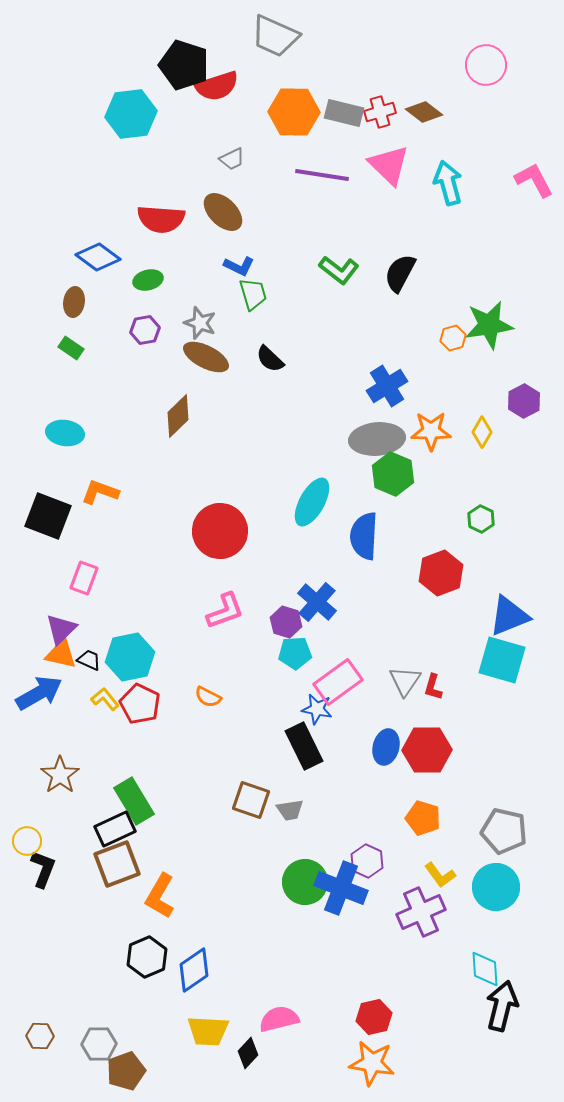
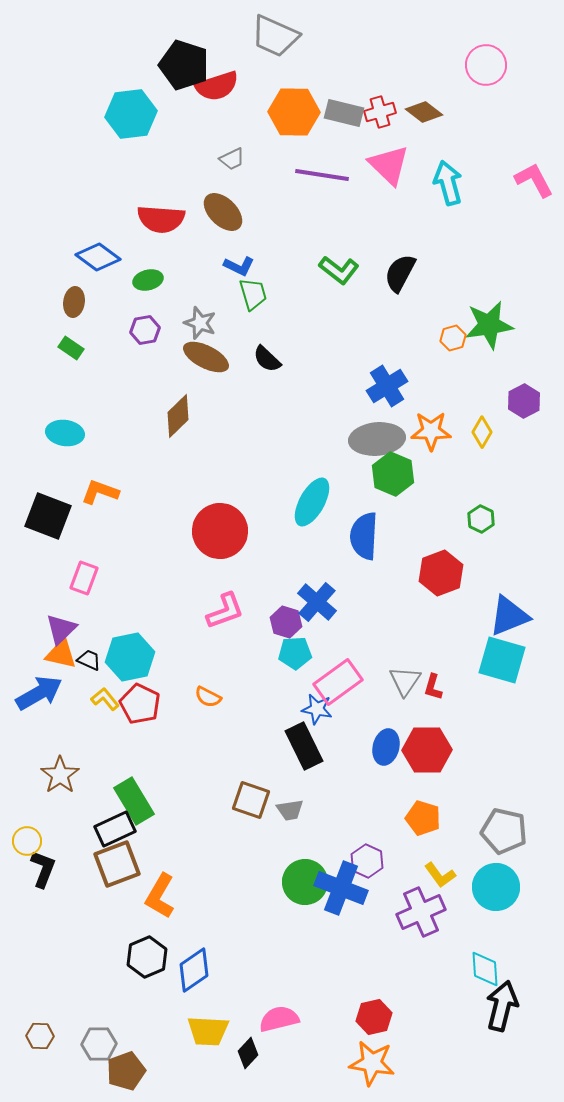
black semicircle at (270, 359): moved 3 px left
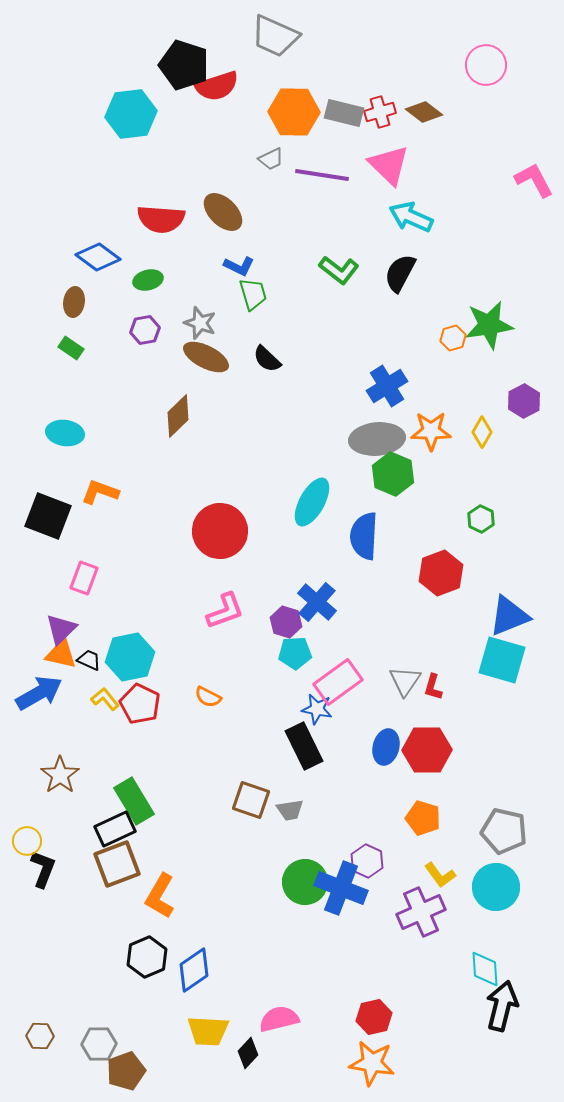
gray trapezoid at (232, 159): moved 39 px right
cyan arrow at (448, 183): moved 37 px left, 34 px down; rotated 51 degrees counterclockwise
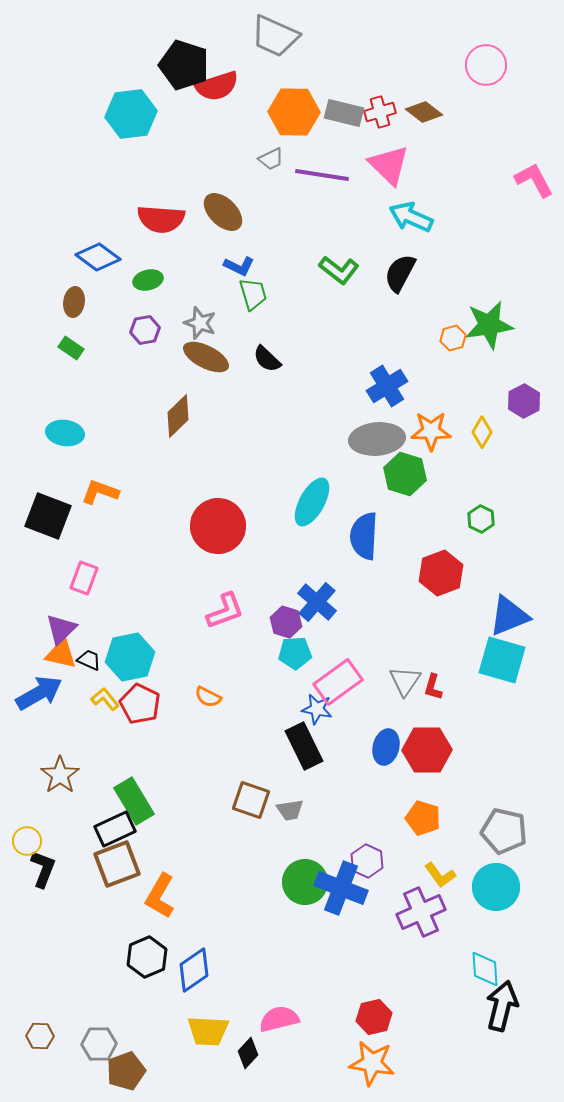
green hexagon at (393, 474): moved 12 px right; rotated 6 degrees counterclockwise
red circle at (220, 531): moved 2 px left, 5 px up
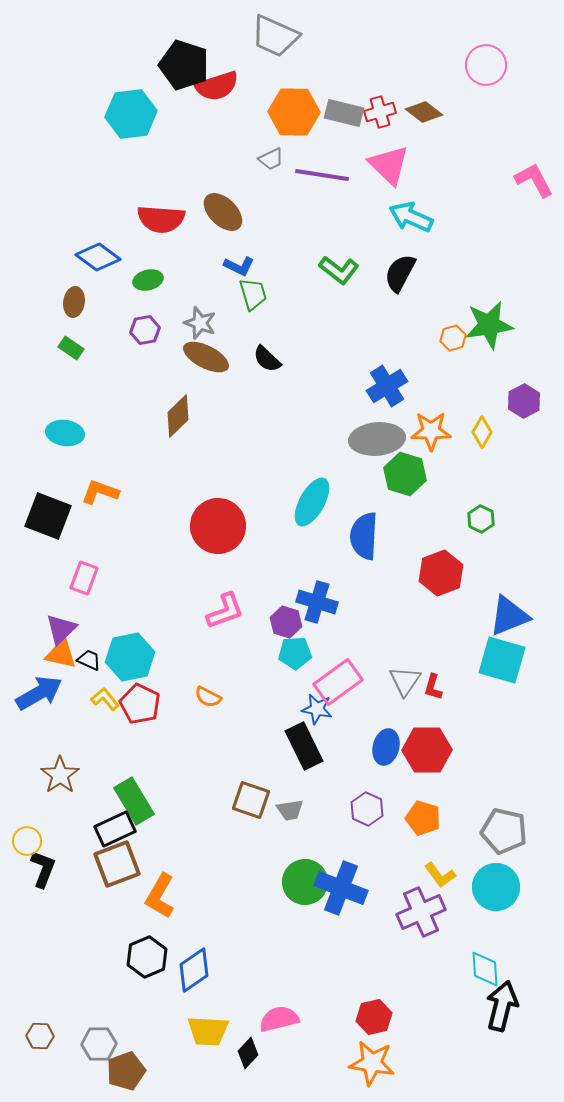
blue cross at (317, 602): rotated 24 degrees counterclockwise
purple hexagon at (367, 861): moved 52 px up
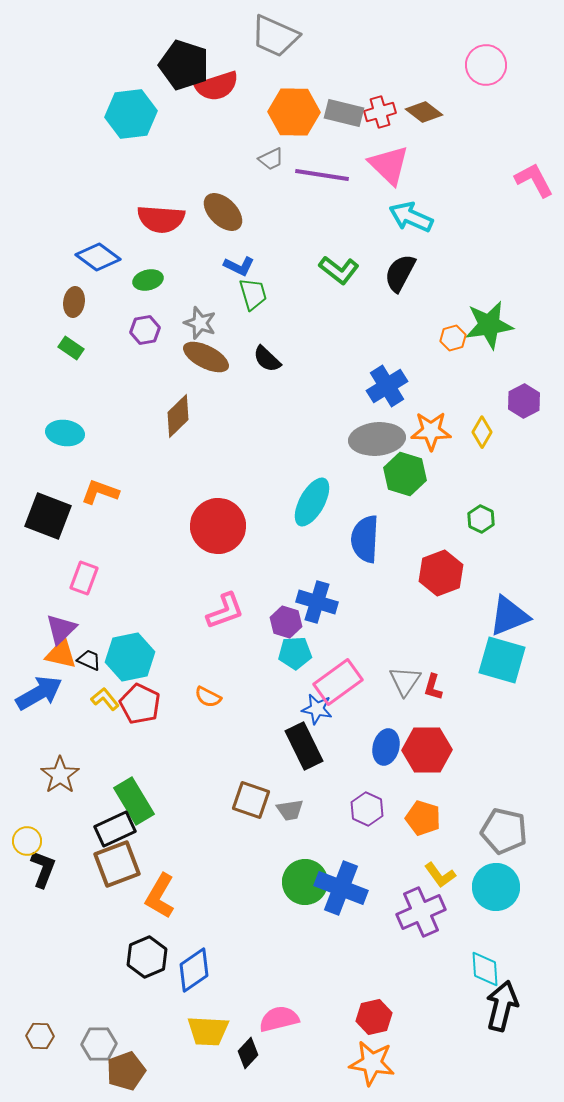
blue semicircle at (364, 536): moved 1 px right, 3 px down
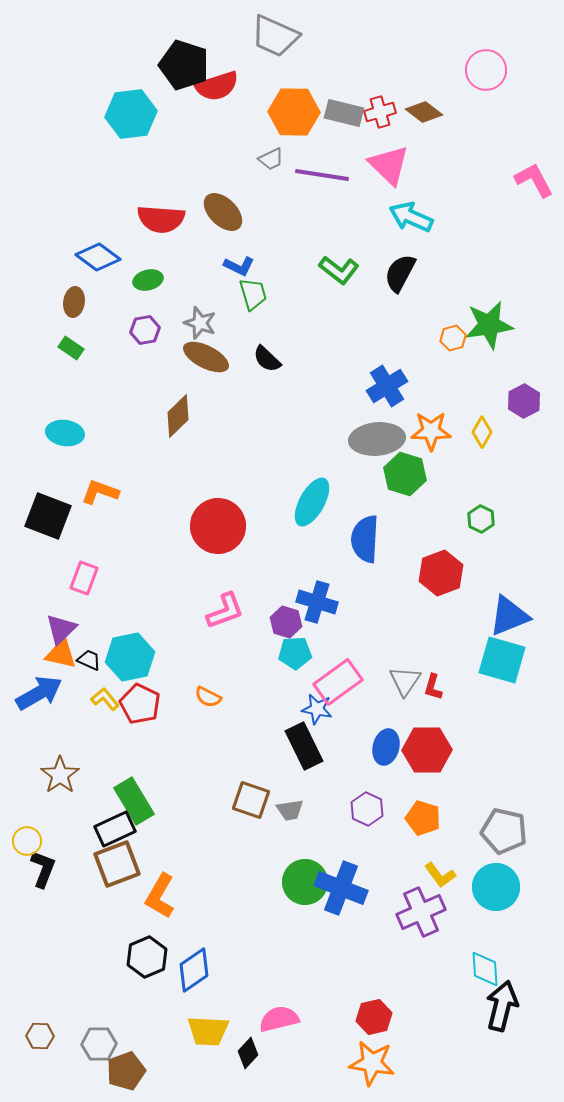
pink circle at (486, 65): moved 5 px down
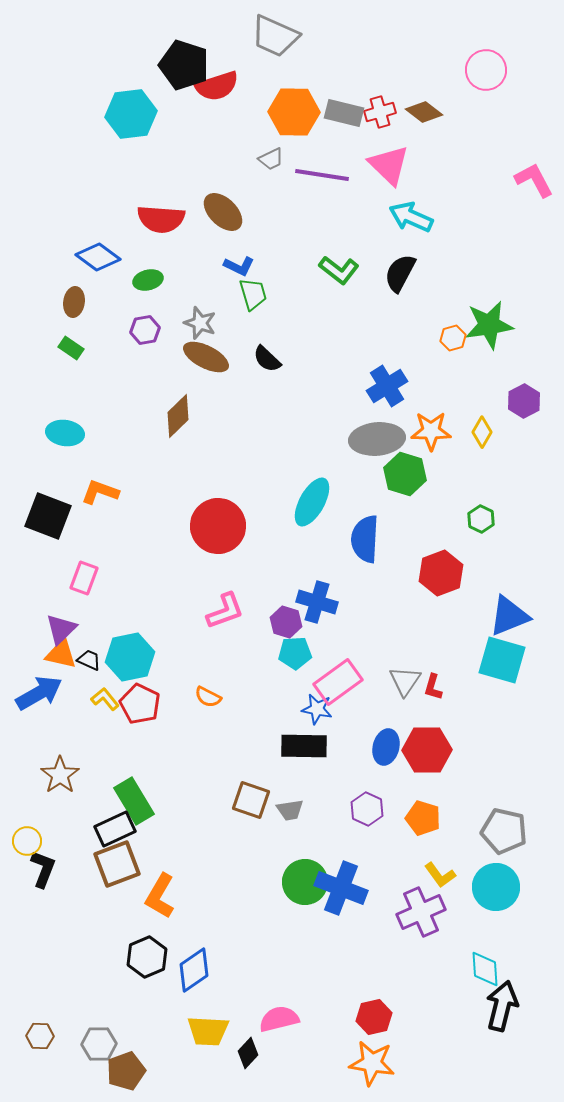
black rectangle at (304, 746): rotated 63 degrees counterclockwise
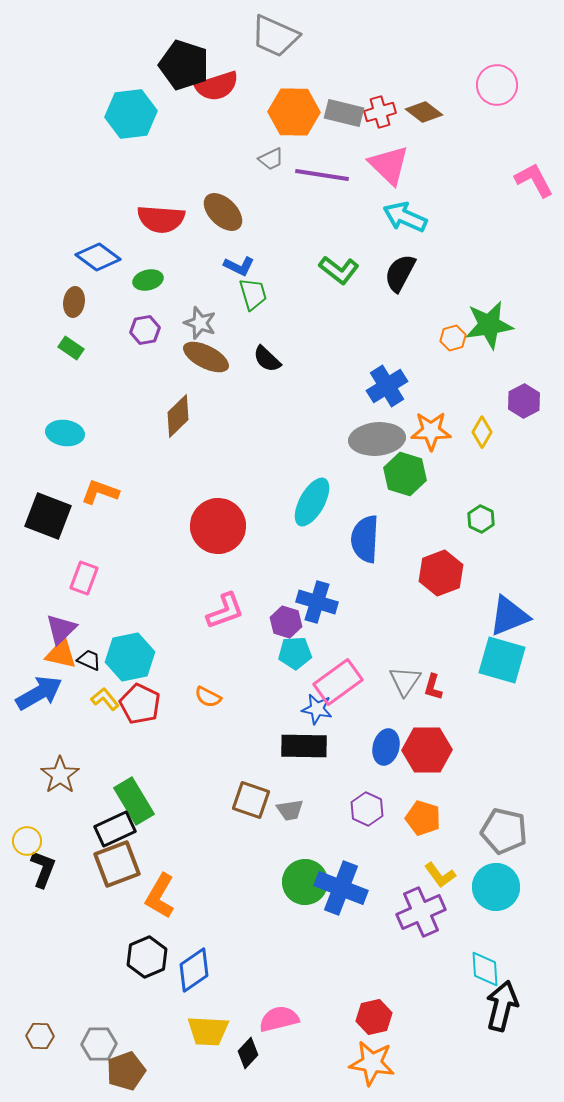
pink circle at (486, 70): moved 11 px right, 15 px down
cyan arrow at (411, 217): moved 6 px left
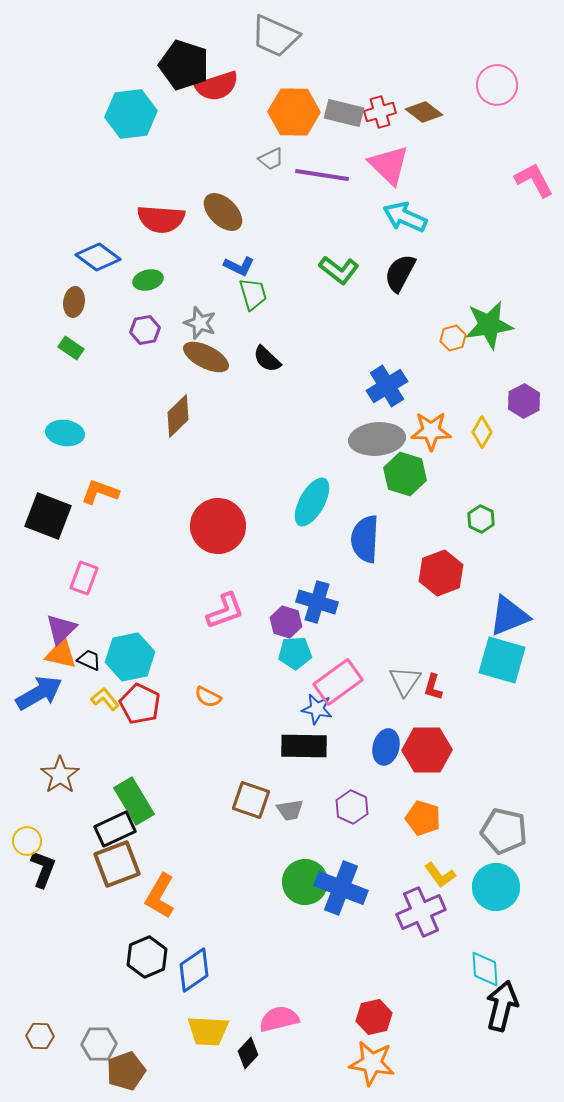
purple hexagon at (367, 809): moved 15 px left, 2 px up
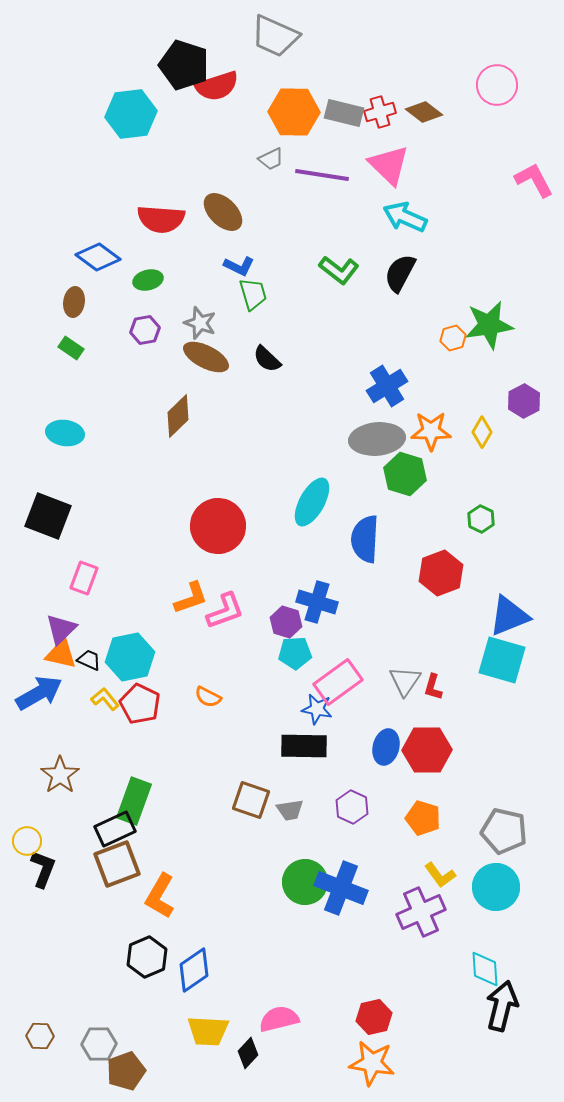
orange L-shape at (100, 492): moved 91 px right, 106 px down; rotated 141 degrees clockwise
green rectangle at (134, 801): rotated 51 degrees clockwise
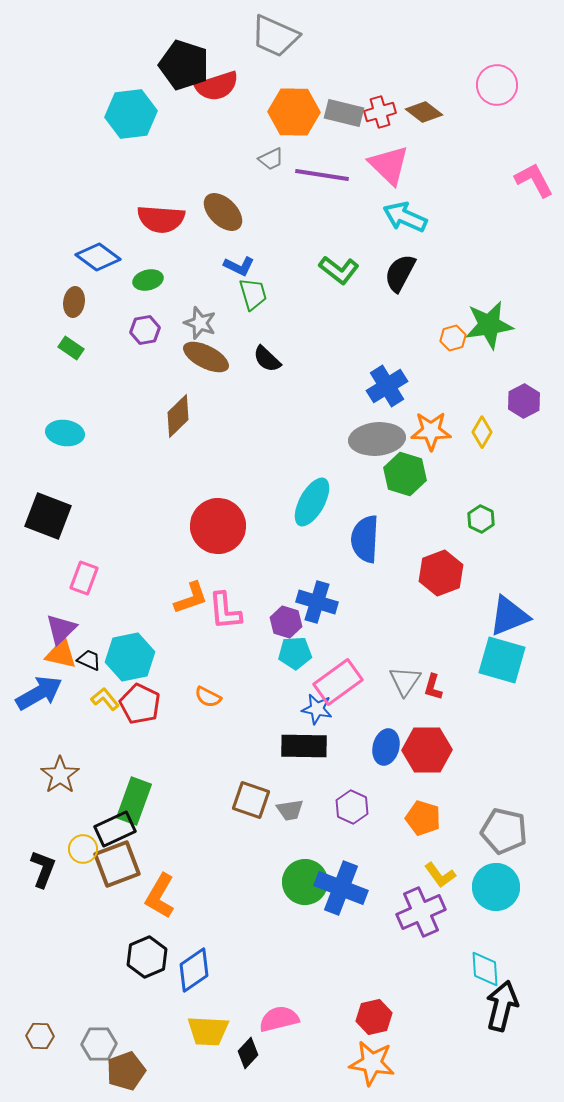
pink L-shape at (225, 611): rotated 105 degrees clockwise
yellow circle at (27, 841): moved 56 px right, 8 px down
